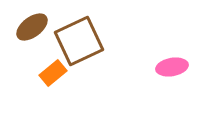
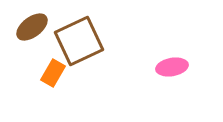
orange rectangle: rotated 20 degrees counterclockwise
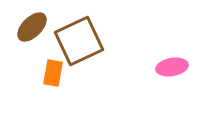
brown ellipse: rotated 8 degrees counterclockwise
orange rectangle: rotated 20 degrees counterclockwise
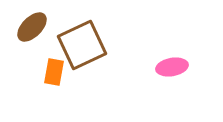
brown square: moved 3 px right, 4 px down
orange rectangle: moved 1 px right, 1 px up
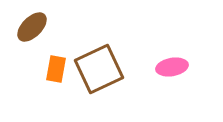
brown square: moved 17 px right, 24 px down
orange rectangle: moved 2 px right, 3 px up
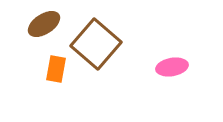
brown ellipse: moved 12 px right, 3 px up; rotated 12 degrees clockwise
brown square: moved 3 px left, 25 px up; rotated 24 degrees counterclockwise
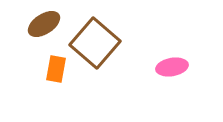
brown square: moved 1 px left, 1 px up
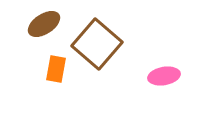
brown square: moved 2 px right, 1 px down
pink ellipse: moved 8 px left, 9 px down
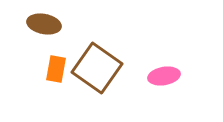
brown ellipse: rotated 44 degrees clockwise
brown square: moved 24 px down; rotated 6 degrees counterclockwise
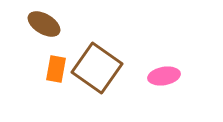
brown ellipse: rotated 20 degrees clockwise
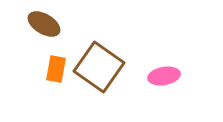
brown square: moved 2 px right, 1 px up
